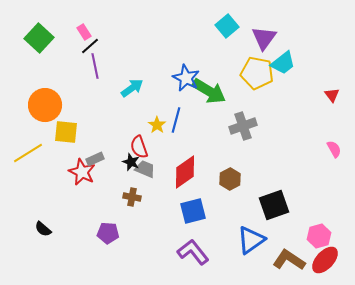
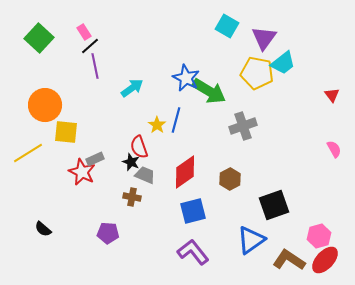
cyan square: rotated 20 degrees counterclockwise
gray trapezoid: moved 6 px down
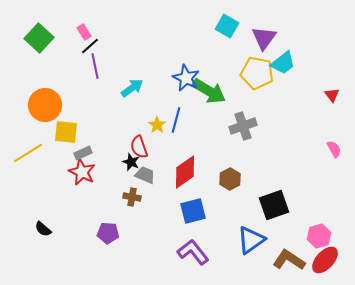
gray rectangle: moved 12 px left, 6 px up
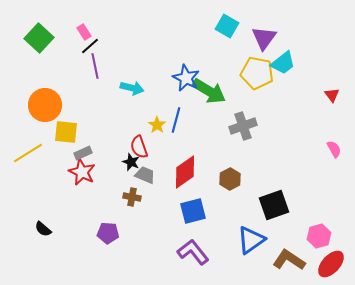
cyan arrow: rotated 50 degrees clockwise
red ellipse: moved 6 px right, 4 px down
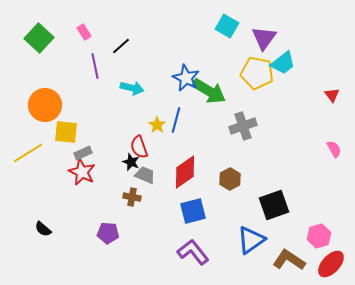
black line: moved 31 px right
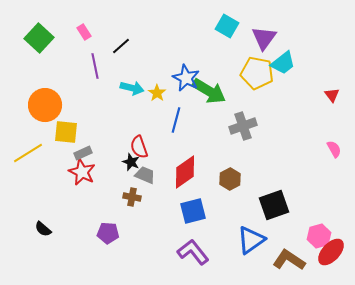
yellow star: moved 32 px up
red ellipse: moved 12 px up
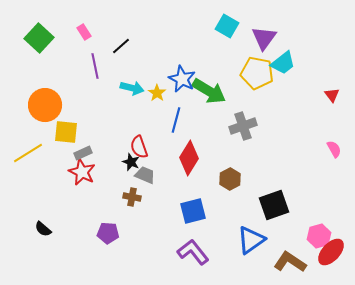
blue star: moved 4 px left, 1 px down
red diamond: moved 4 px right, 14 px up; rotated 24 degrees counterclockwise
brown L-shape: moved 1 px right, 2 px down
